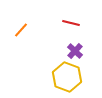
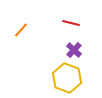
purple cross: moved 1 px left, 1 px up
yellow hexagon: moved 1 px down
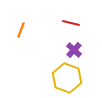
orange line: rotated 21 degrees counterclockwise
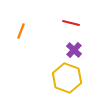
orange line: moved 1 px down
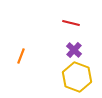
orange line: moved 25 px down
yellow hexagon: moved 10 px right, 1 px up
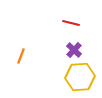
yellow hexagon: moved 3 px right; rotated 24 degrees counterclockwise
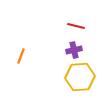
red line: moved 5 px right, 3 px down
purple cross: rotated 35 degrees clockwise
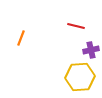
purple cross: moved 17 px right
orange line: moved 18 px up
